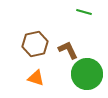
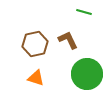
brown L-shape: moved 10 px up
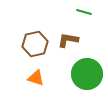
brown L-shape: rotated 55 degrees counterclockwise
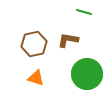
brown hexagon: moved 1 px left
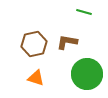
brown L-shape: moved 1 px left, 2 px down
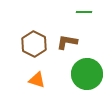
green line: rotated 14 degrees counterclockwise
brown hexagon: rotated 20 degrees counterclockwise
orange triangle: moved 1 px right, 2 px down
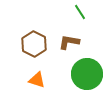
green line: moved 4 px left; rotated 56 degrees clockwise
brown L-shape: moved 2 px right
